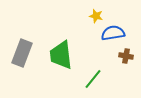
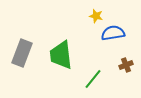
brown cross: moved 9 px down; rotated 32 degrees counterclockwise
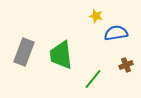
blue semicircle: moved 3 px right
gray rectangle: moved 2 px right, 1 px up
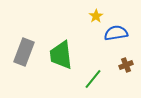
yellow star: rotated 24 degrees clockwise
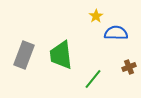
blue semicircle: rotated 10 degrees clockwise
gray rectangle: moved 3 px down
brown cross: moved 3 px right, 2 px down
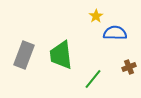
blue semicircle: moved 1 px left
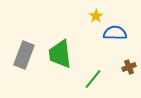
green trapezoid: moved 1 px left, 1 px up
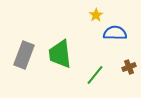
yellow star: moved 1 px up
green line: moved 2 px right, 4 px up
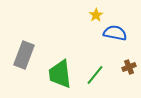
blue semicircle: rotated 10 degrees clockwise
green trapezoid: moved 20 px down
